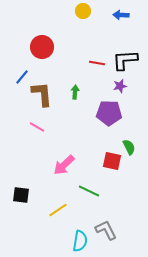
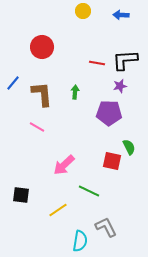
blue line: moved 9 px left, 6 px down
gray L-shape: moved 3 px up
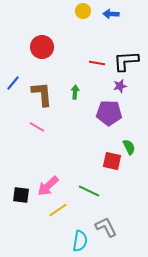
blue arrow: moved 10 px left, 1 px up
black L-shape: moved 1 px right, 1 px down
pink arrow: moved 16 px left, 21 px down
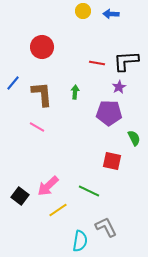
purple star: moved 1 px left, 1 px down; rotated 16 degrees counterclockwise
green semicircle: moved 5 px right, 9 px up
black square: moved 1 px left, 1 px down; rotated 30 degrees clockwise
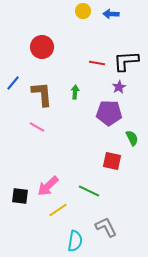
green semicircle: moved 2 px left
black square: rotated 30 degrees counterclockwise
cyan semicircle: moved 5 px left
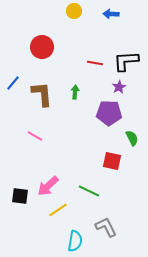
yellow circle: moved 9 px left
red line: moved 2 px left
pink line: moved 2 px left, 9 px down
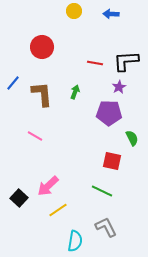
green arrow: rotated 16 degrees clockwise
green line: moved 13 px right
black square: moved 1 px left, 2 px down; rotated 36 degrees clockwise
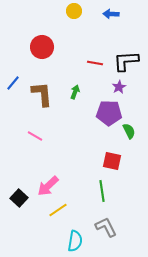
green semicircle: moved 3 px left, 7 px up
green line: rotated 55 degrees clockwise
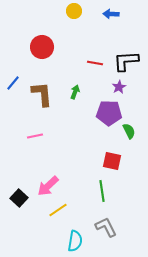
pink line: rotated 42 degrees counterclockwise
